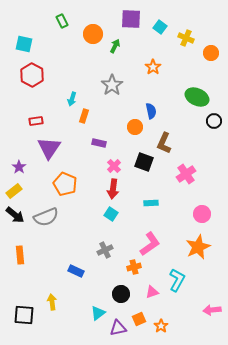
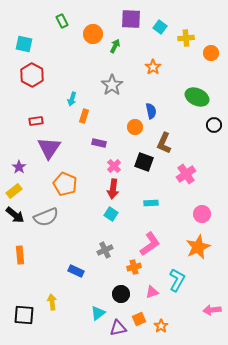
yellow cross at (186, 38): rotated 28 degrees counterclockwise
black circle at (214, 121): moved 4 px down
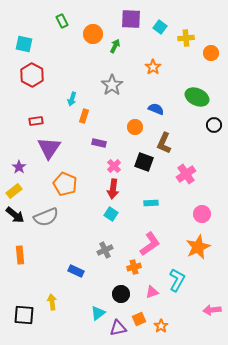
blue semicircle at (151, 111): moved 5 px right, 2 px up; rotated 56 degrees counterclockwise
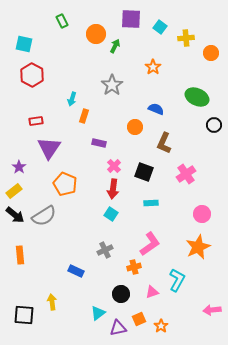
orange circle at (93, 34): moved 3 px right
black square at (144, 162): moved 10 px down
gray semicircle at (46, 217): moved 2 px left, 1 px up; rotated 10 degrees counterclockwise
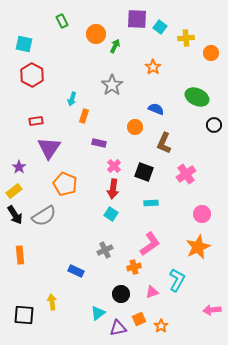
purple square at (131, 19): moved 6 px right
black arrow at (15, 215): rotated 18 degrees clockwise
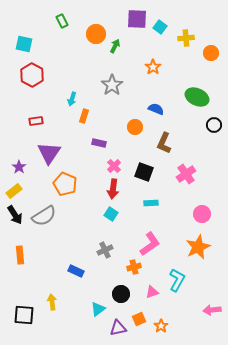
purple triangle at (49, 148): moved 5 px down
cyan triangle at (98, 313): moved 4 px up
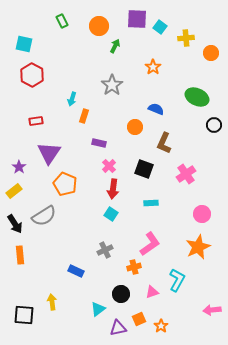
orange circle at (96, 34): moved 3 px right, 8 px up
pink cross at (114, 166): moved 5 px left
black square at (144, 172): moved 3 px up
black arrow at (15, 215): moved 9 px down
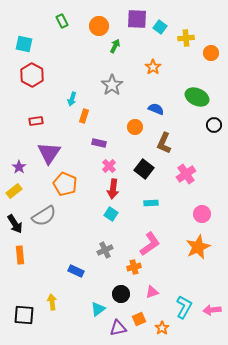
black square at (144, 169): rotated 18 degrees clockwise
cyan L-shape at (177, 280): moved 7 px right, 27 px down
orange star at (161, 326): moved 1 px right, 2 px down
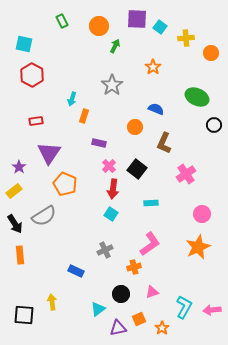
black square at (144, 169): moved 7 px left
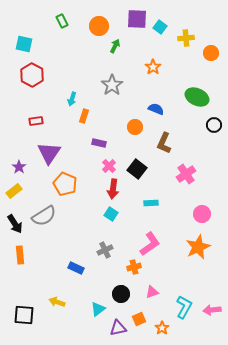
blue rectangle at (76, 271): moved 3 px up
yellow arrow at (52, 302): moved 5 px right; rotated 63 degrees counterclockwise
